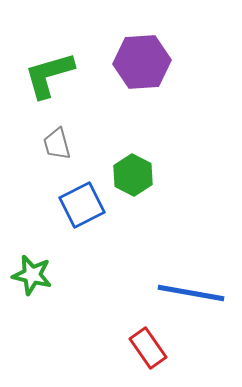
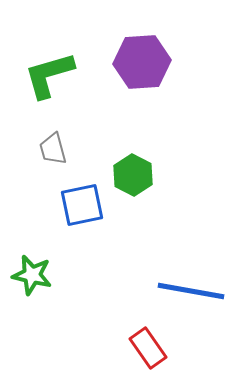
gray trapezoid: moved 4 px left, 5 px down
blue square: rotated 15 degrees clockwise
blue line: moved 2 px up
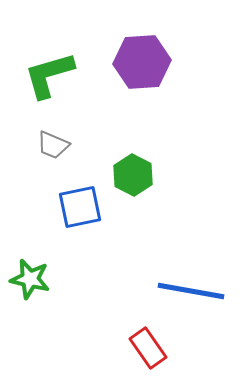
gray trapezoid: moved 4 px up; rotated 52 degrees counterclockwise
blue square: moved 2 px left, 2 px down
green star: moved 2 px left, 4 px down
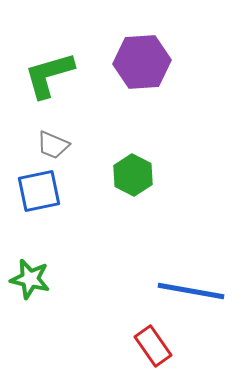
blue square: moved 41 px left, 16 px up
red rectangle: moved 5 px right, 2 px up
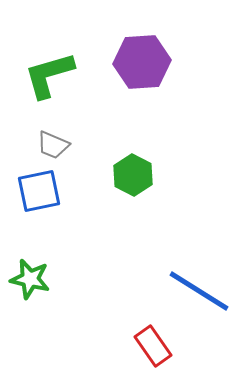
blue line: moved 8 px right; rotated 22 degrees clockwise
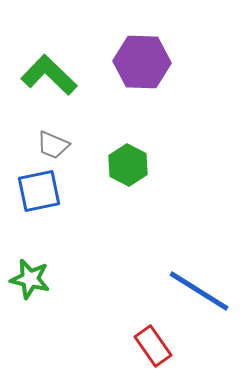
purple hexagon: rotated 6 degrees clockwise
green L-shape: rotated 60 degrees clockwise
green hexagon: moved 5 px left, 10 px up
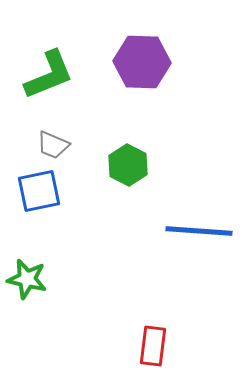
green L-shape: rotated 114 degrees clockwise
green star: moved 3 px left
blue line: moved 60 px up; rotated 28 degrees counterclockwise
red rectangle: rotated 42 degrees clockwise
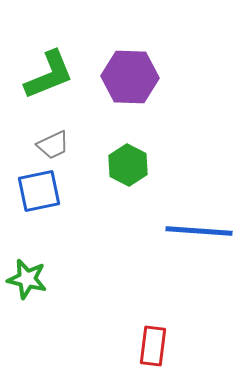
purple hexagon: moved 12 px left, 15 px down
gray trapezoid: rotated 48 degrees counterclockwise
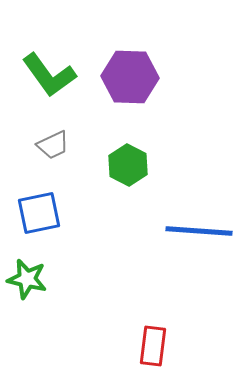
green L-shape: rotated 76 degrees clockwise
blue square: moved 22 px down
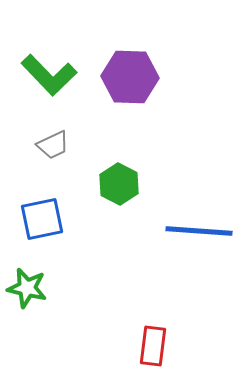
green L-shape: rotated 8 degrees counterclockwise
green hexagon: moved 9 px left, 19 px down
blue square: moved 3 px right, 6 px down
green star: moved 9 px down
